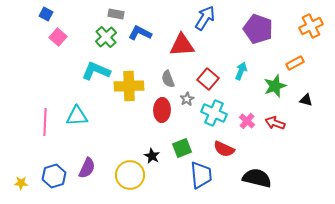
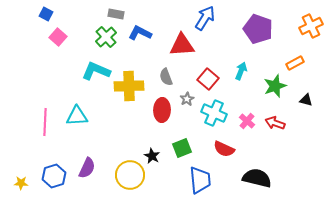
gray semicircle: moved 2 px left, 2 px up
blue trapezoid: moved 1 px left, 5 px down
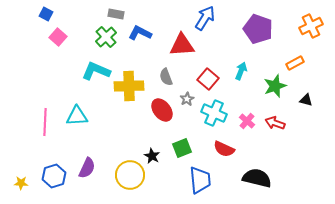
red ellipse: rotated 40 degrees counterclockwise
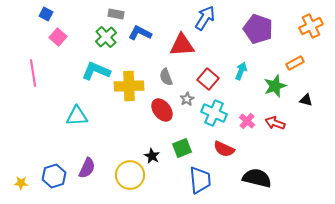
pink line: moved 12 px left, 49 px up; rotated 12 degrees counterclockwise
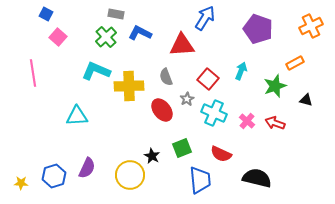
red semicircle: moved 3 px left, 5 px down
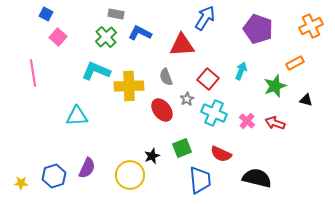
black star: rotated 21 degrees clockwise
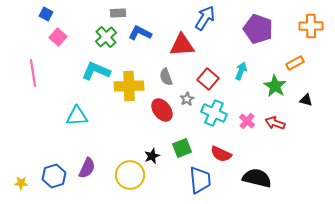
gray rectangle: moved 2 px right, 1 px up; rotated 14 degrees counterclockwise
orange cross: rotated 25 degrees clockwise
green star: rotated 20 degrees counterclockwise
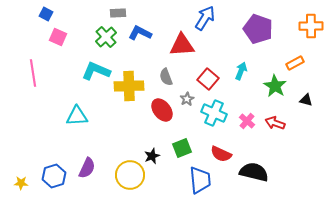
pink square: rotated 18 degrees counterclockwise
black semicircle: moved 3 px left, 6 px up
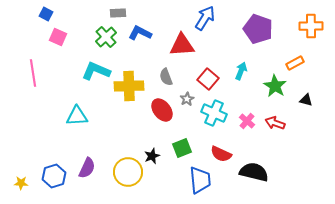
yellow circle: moved 2 px left, 3 px up
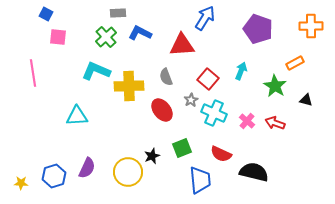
pink square: rotated 18 degrees counterclockwise
gray star: moved 4 px right, 1 px down
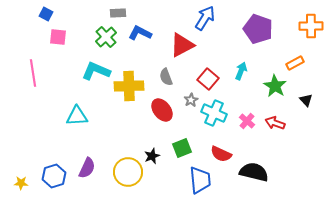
red triangle: rotated 24 degrees counterclockwise
black triangle: rotated 32 degrees clockwise
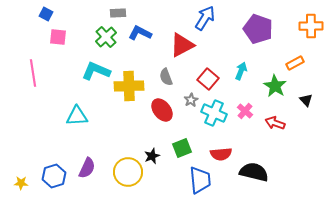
pink cross: moved 2 px left, 10 px up
red semicircle: rotated 30 degrees counterclockwise
